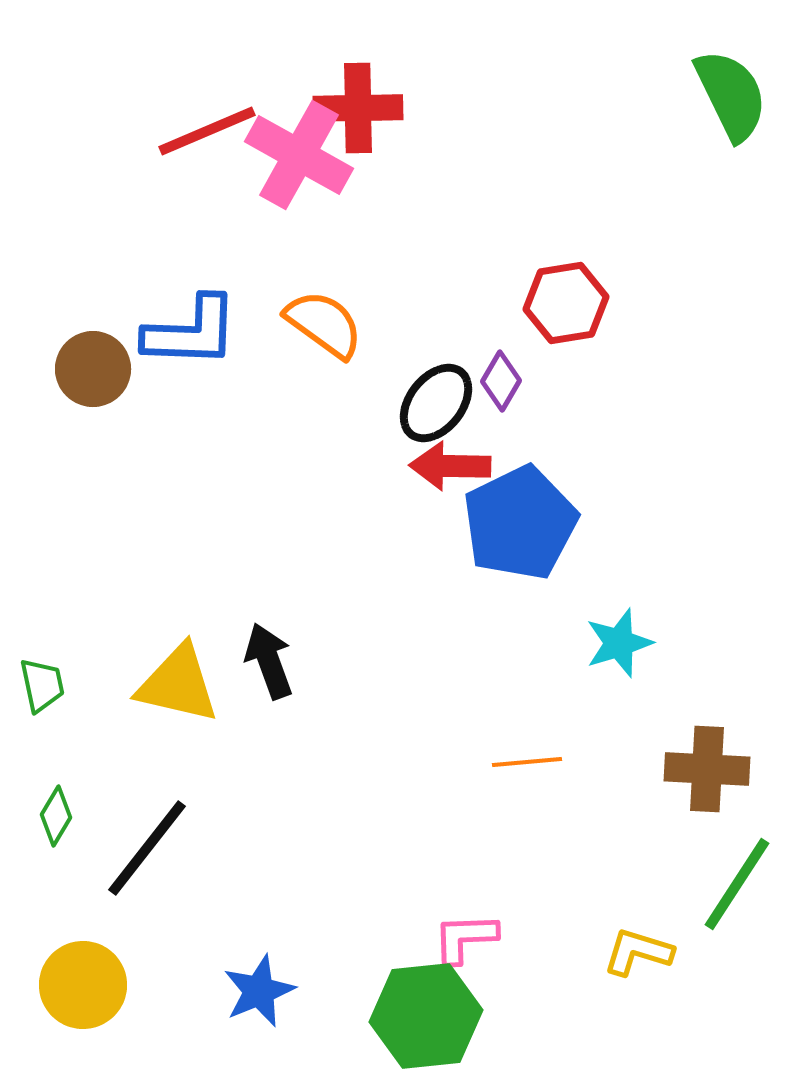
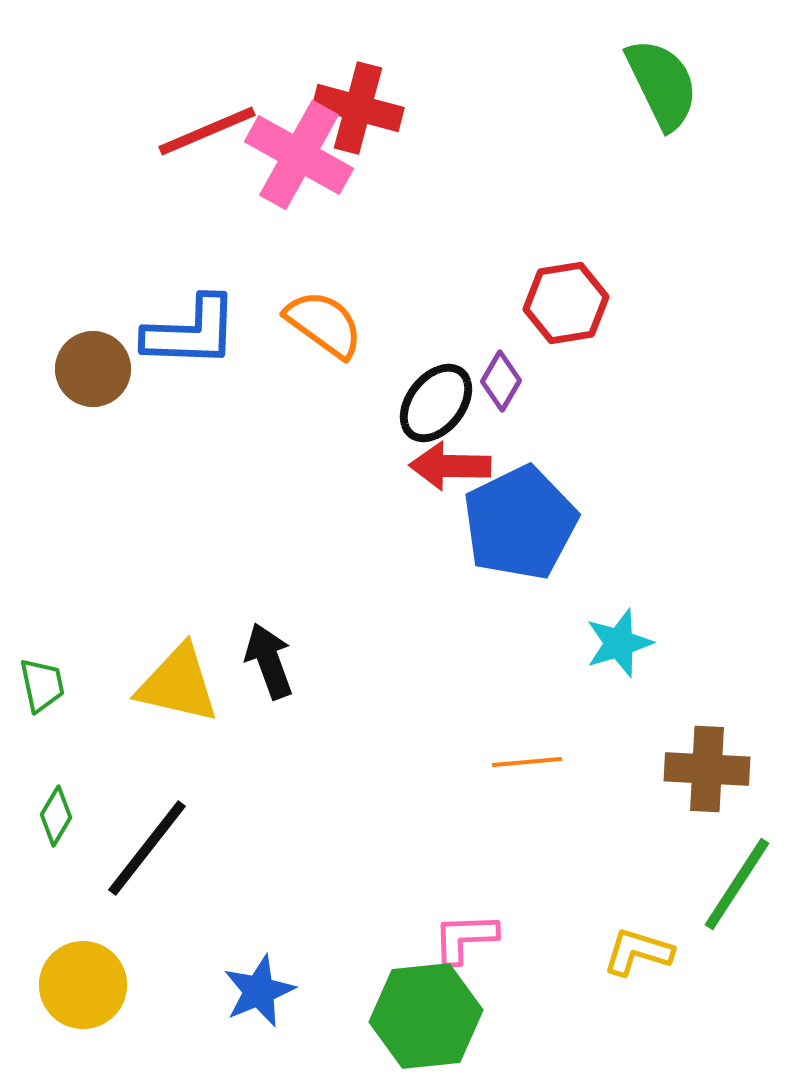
green semicircle: moved 69 px left, 11 px up
red cross: rotated 16 degrees clockwise
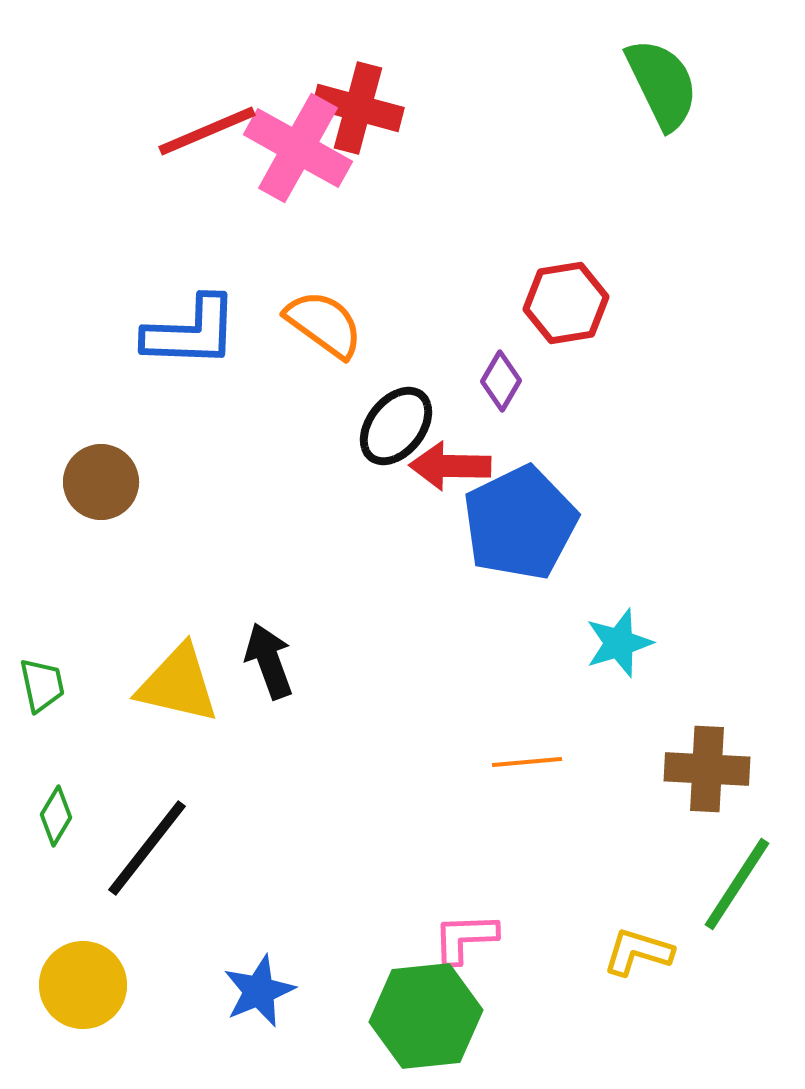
pink cross: moved 1 px left, 7 px up
brown circle: moved 8 px right, 113 px down
black ellipse: moved 40 px left, 23 px down
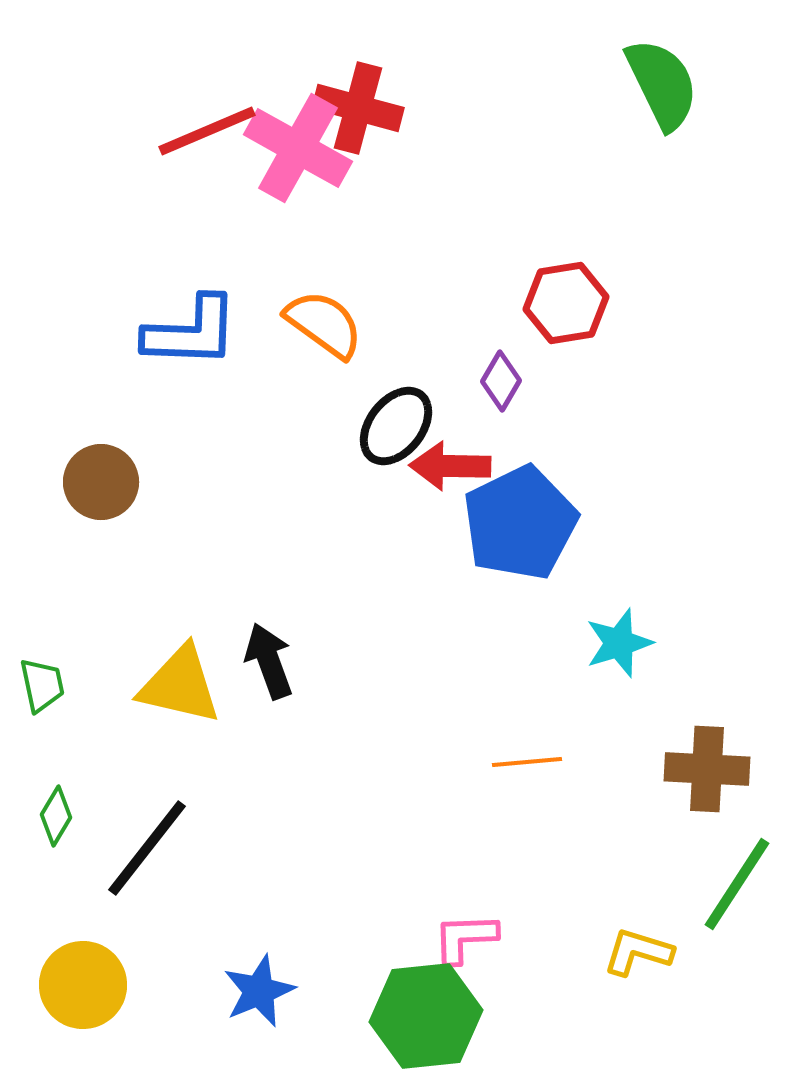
yellow triangle: moved 2 px right, 1 px down
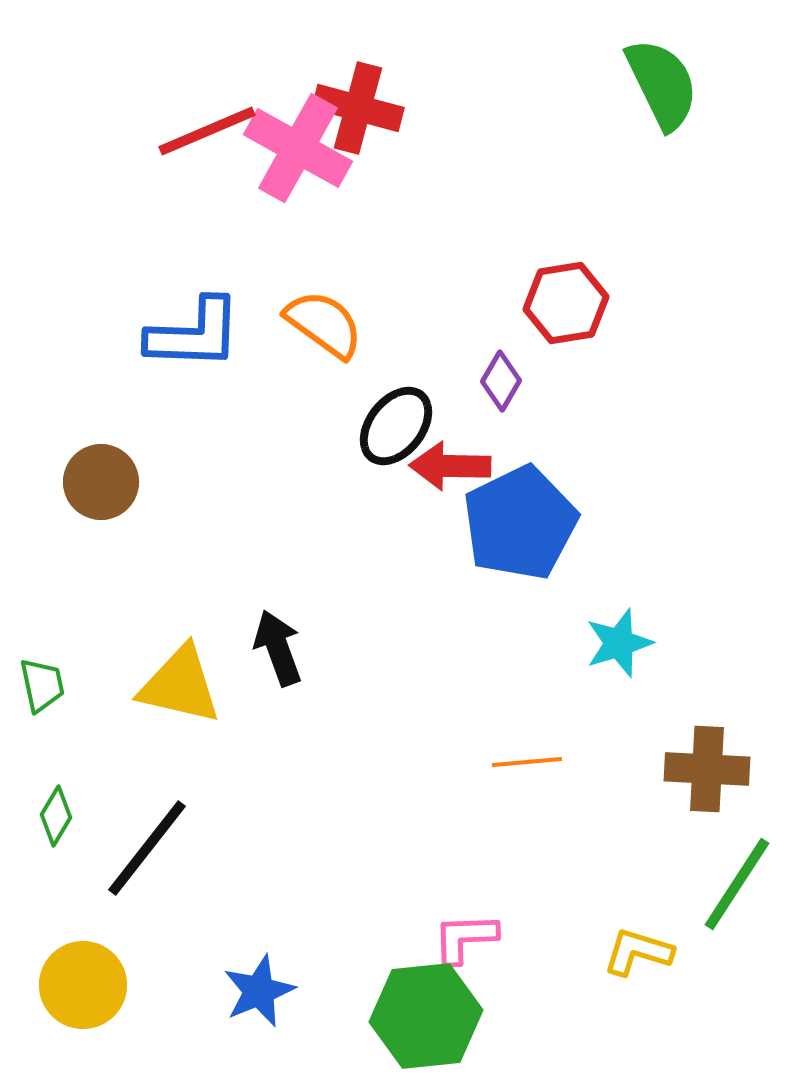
blue L-shape: moved 3 px right, 2 px down
black arrow: moved 9 px right, 13 px up
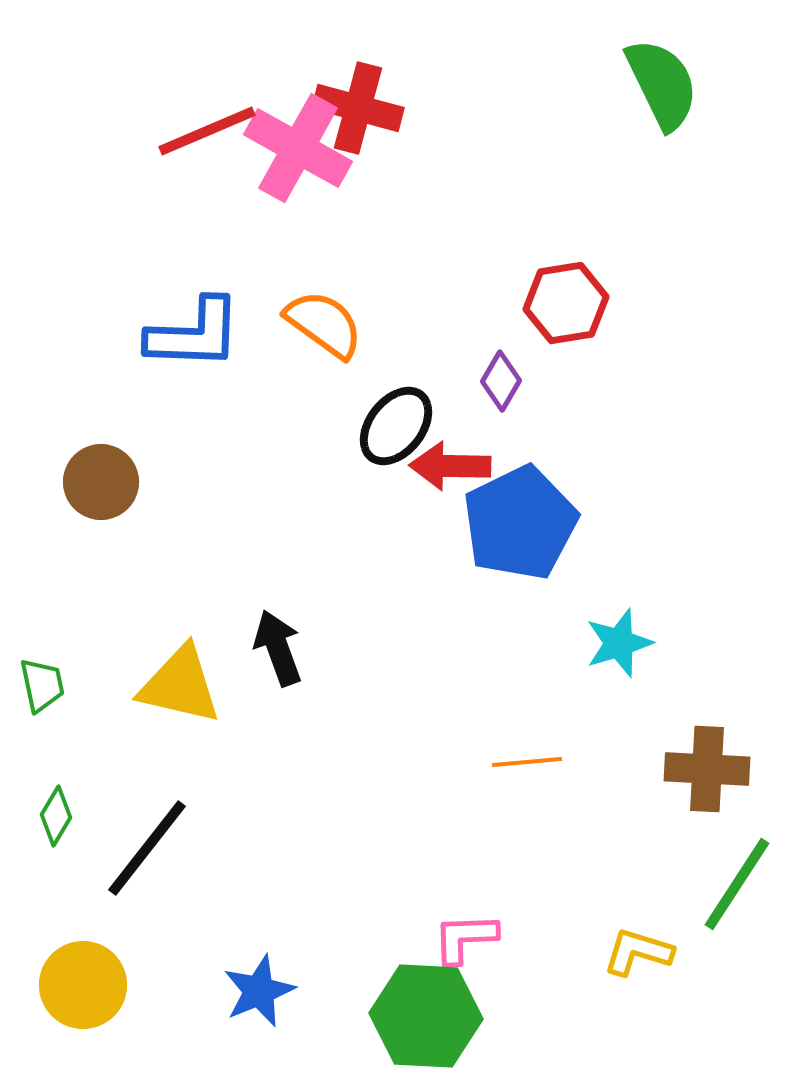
green hexagon: rotated 9 degrees clockwise
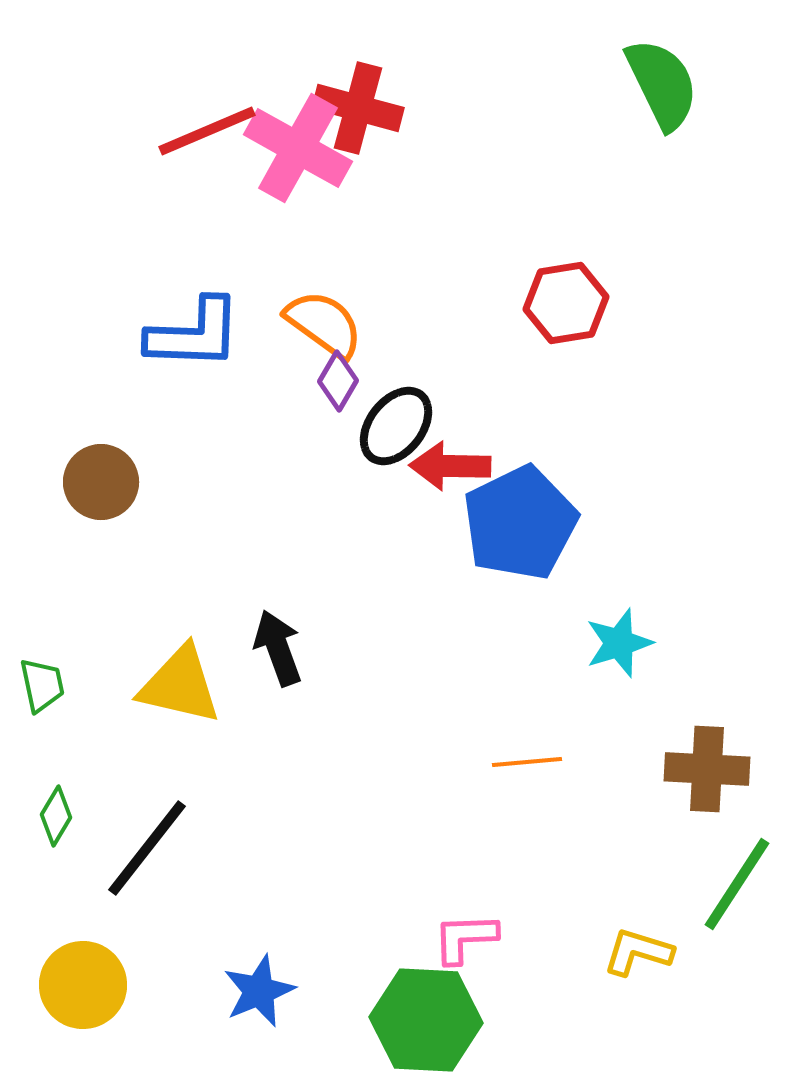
purple diamond: moved 163 px left
green hexagon: moved 4 px down
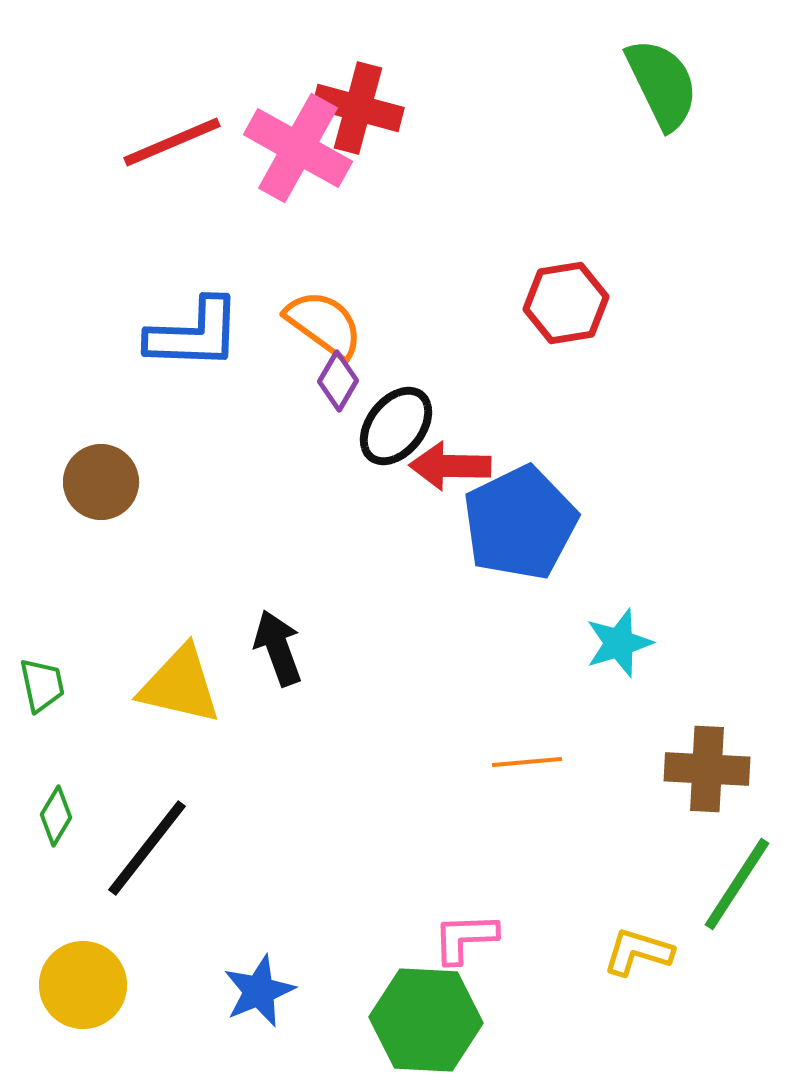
red line: moved 35 px left, 11 px down
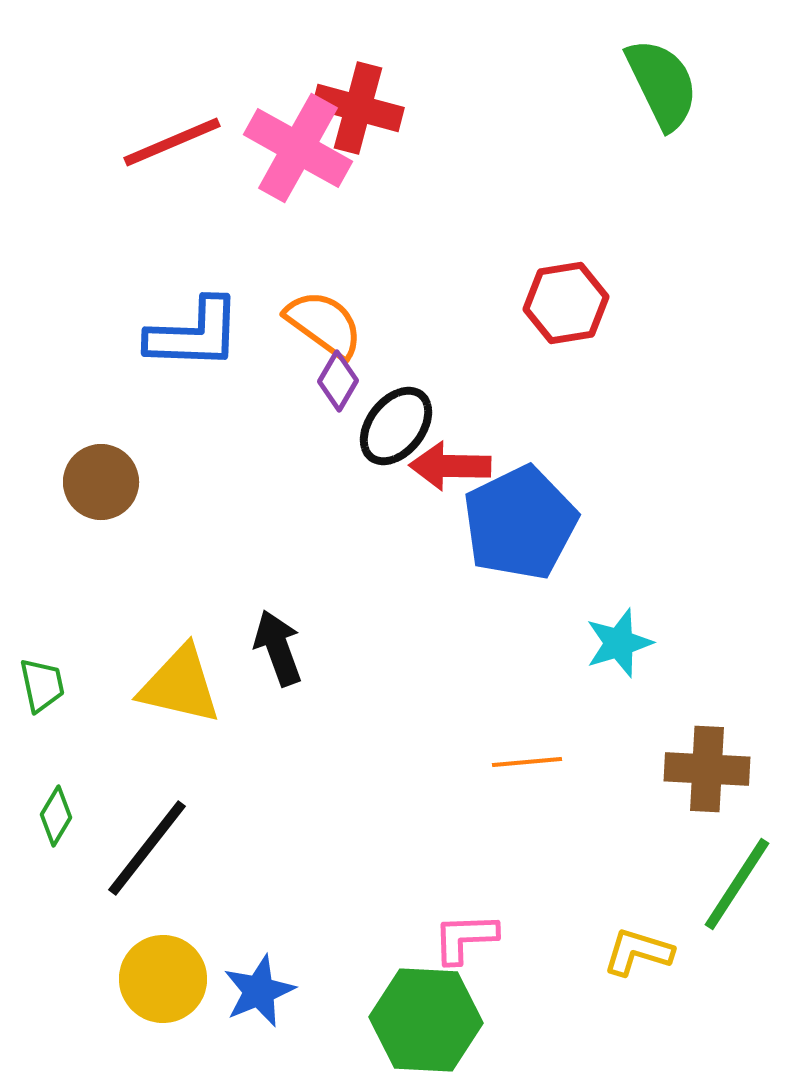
yellow circle: moved 80 px right, 6 px up
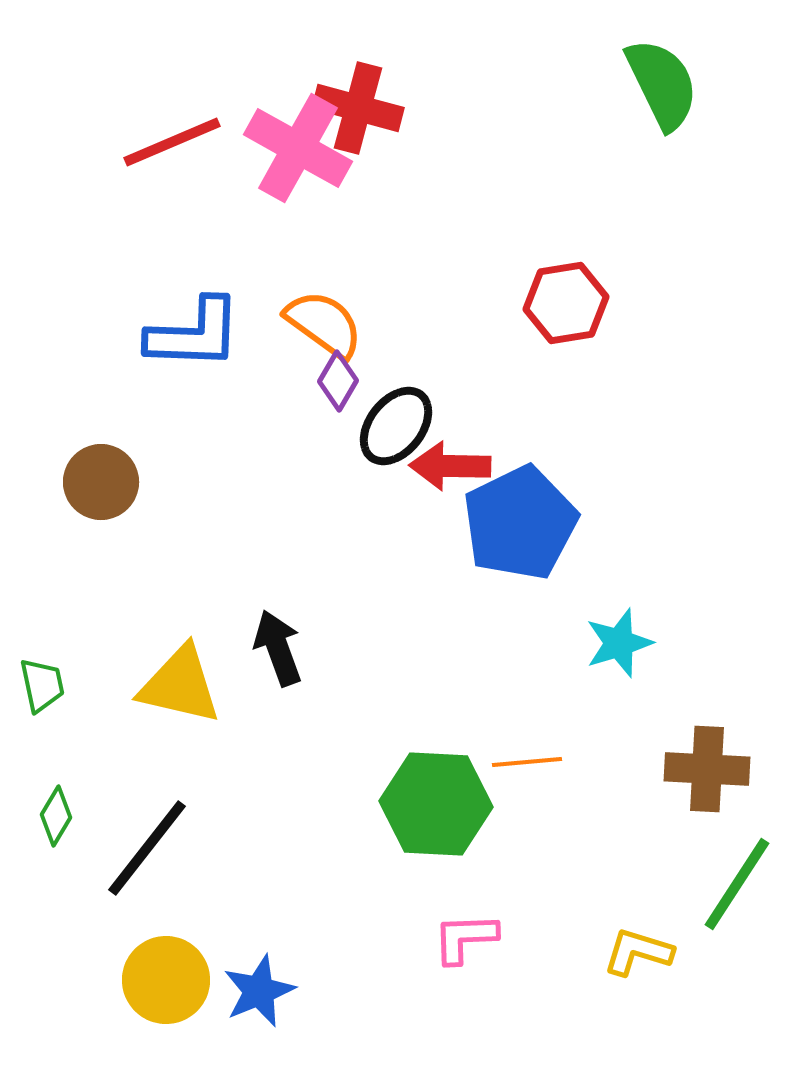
yellow circle: moved 3 px right, 1 px down
green hexagon: moved 10 px right, 216 px up
